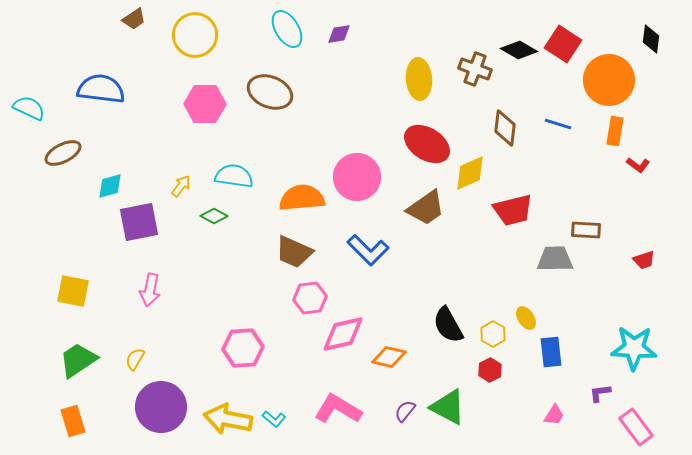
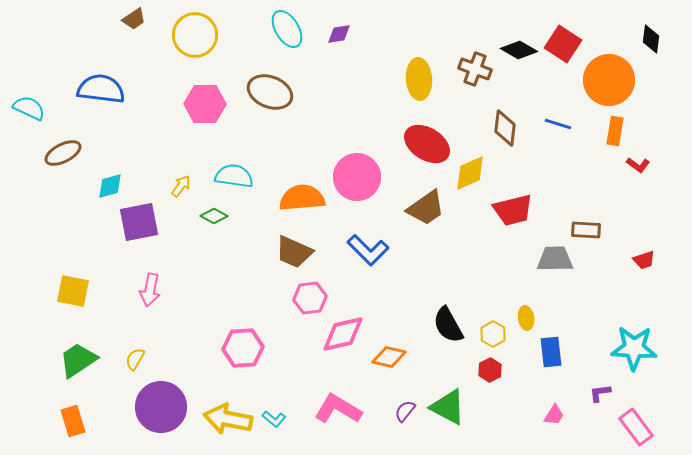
yellow ellipse at (526, 318): rotated 25 degrees clockwise
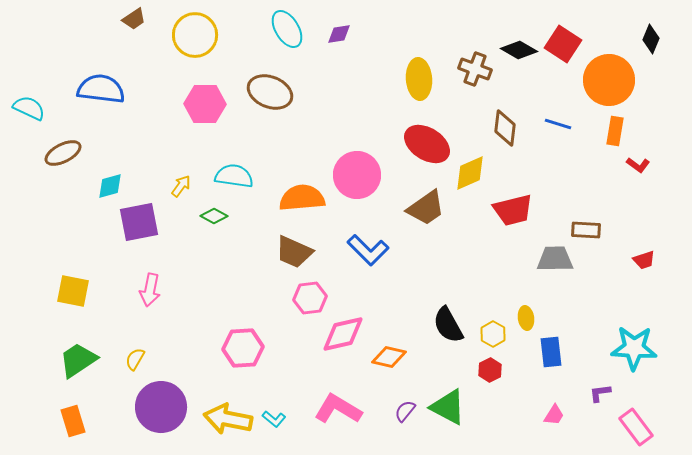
black diamond at (651, 39): rotated 16 degrees clockwise
pink circle at (357, 177): moved 2 px up
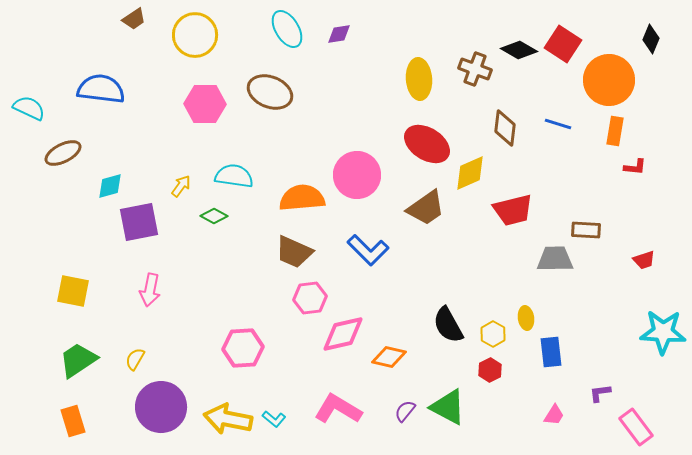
red L-shape at (638, 165): moved 3 px left, 2 px down; rotated 30 degrees counterclockwise
cyan star at (634, 348): moved 29 px right, 16 px up
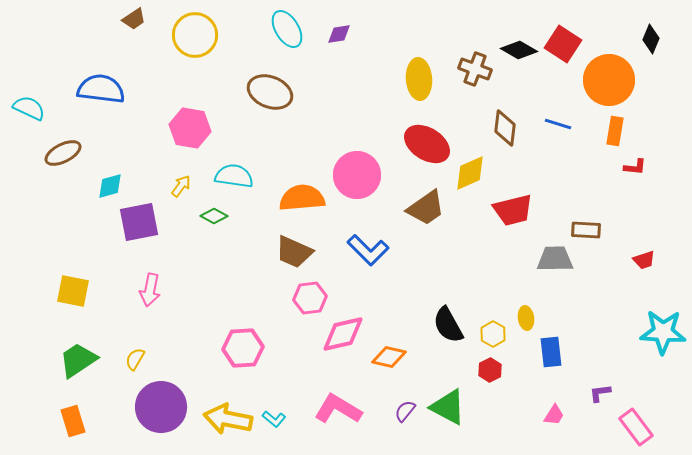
pink hexagon at (205, 104): moved 15 px left, 24 px down; rotated 9 degrees clockwise
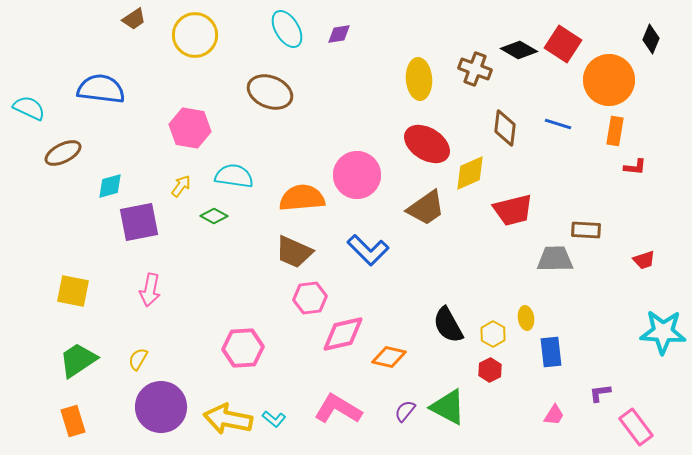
yellow semicircle at (135, 359): moved 3 px right
